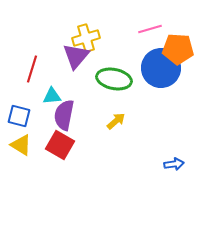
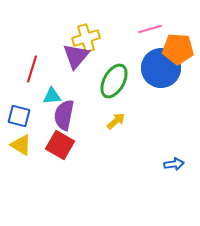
green ellipse: moved 2 px down; rotated 72 degrees counterclockwise
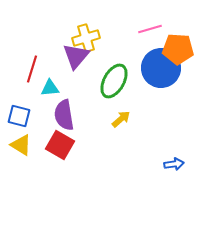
cyan triangle: moved 2 px left, 8 px up
purple semicircle: rotated 20 degrees counterclockwise
yellow arrow: moved 5 px right, 2 px up
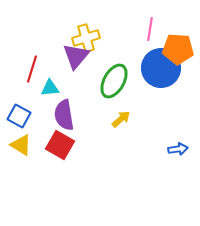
pink line: rotated 65 degrees counterclockwise
blue square: rotated 15 degrees clockwise
blue arrow: moved 4 px right, 15 px up
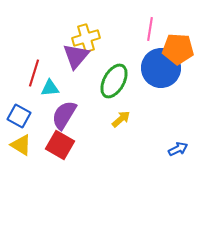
red line: moved 2 px right, 4 px down
purple semicircle: rotated 40 degrees clockwise
blue arrow: rotated 18 degrees counterclockwise
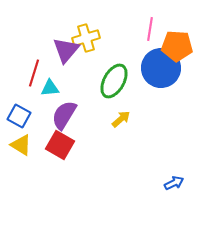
orange pentagon: moved 1 px left, 3 px up
purple triangle: moved 10 px left, 6 px up
blue arrow: moved 4 px left, 34 px down
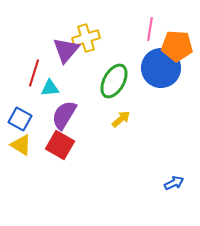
blue square: moved 1 px right, 3 px down
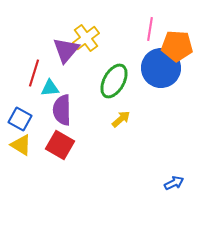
yellow cross: rotated 20 degrees counterclockwise
purple semicircle: moved 2 px left, 5 px up; rotated 32 degrees counterclockwise
